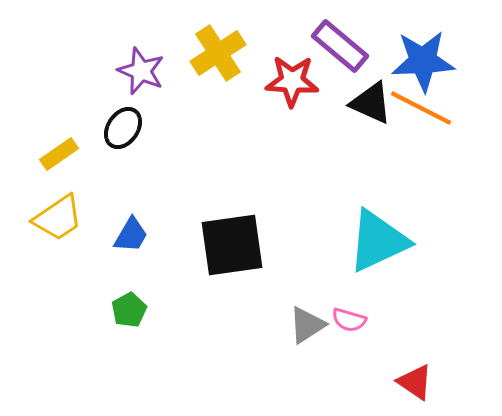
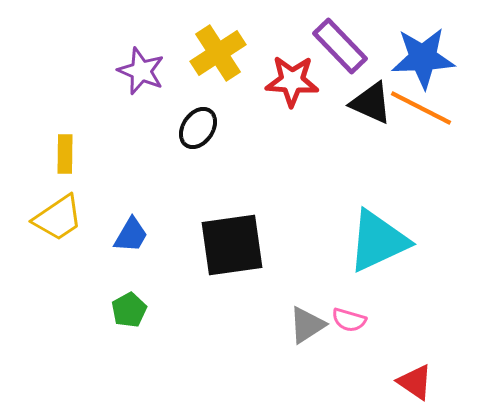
purple rectangle: rotated 6 degrees clockwise
blue star: moved 3 px up
black ellipse: moved 75 px right
yellow rectangle: moved 6 px right; rotated 54 degrees counterclockwise
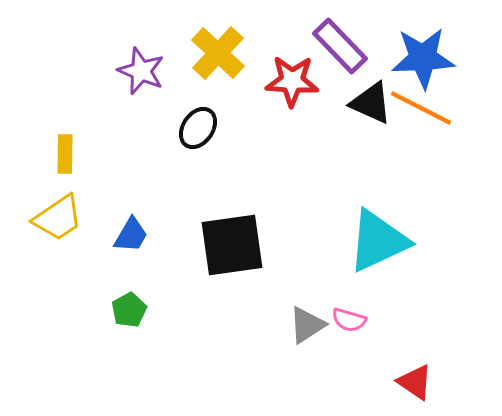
yellow cross: rotated 14 degrees counterclockwise
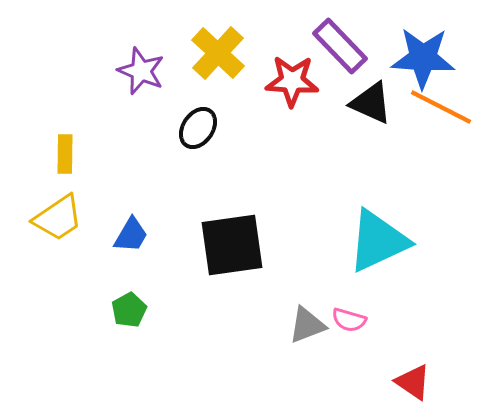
blue star: rotated 6 degrees clockwise
orange line: moved 20 px right, 1 px up
gray triangle: rotated 12 degrees clockwise
red triangle: moved 2 px left
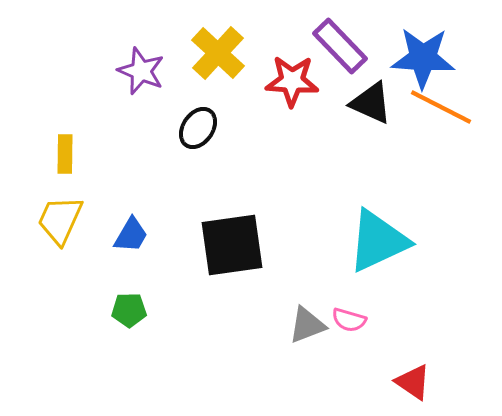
yellow trapezoid: moved 2 px right, 2 px down; rotated 148 degrees clockwise
green pentagon: rotated 28 degrees clockwise
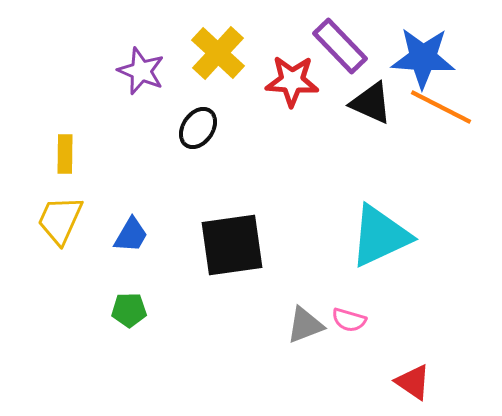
cyan triangle: moved 2 px right, 5 px up
gray triangle: moved 2 px left
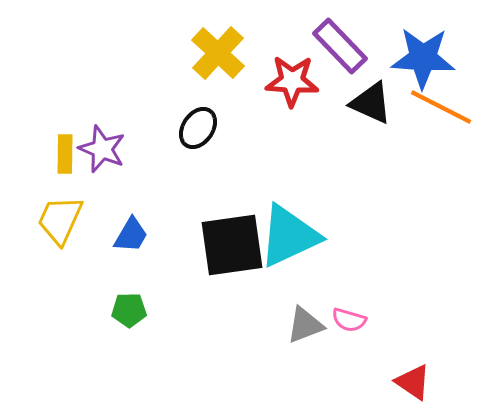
purple star: moved 39 px left, 78 px down
cyan triangle: moved 91 px left
